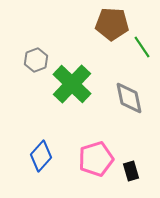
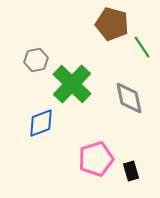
brown pentagon: rotated 12 degrees clockwise
gray hexagon: rotated 10 degrees clockwise
blue diamond: moved 33 px up; rotated 28 degrees clockwise
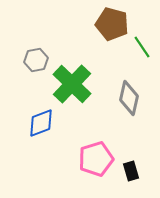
gray diamond: rotated 24 degrees clockwise
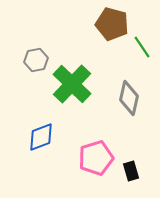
blue diamond: moved 14 px down
pink pentagon: moved 1 px up
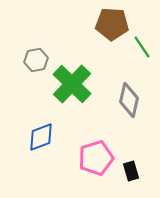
brown pentagon: rotated 12 degrees counterclockwise
gray diamond: moved 2 px down
